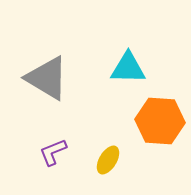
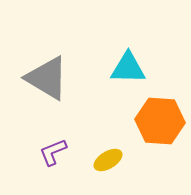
yellow ellipse: rotated 28 degrees clockwise
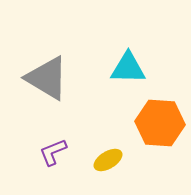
orange hexagon: moved 2 px down
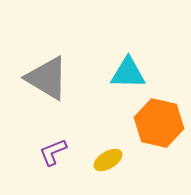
cyan triangle: moved 5 px down
orange hexagon: moved 1 px left; rotated 9 degrees clockwise
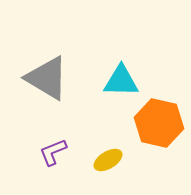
cyan triangle: moved 7 px left, 8 px down
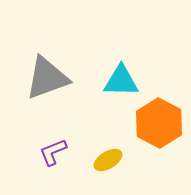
gray triangle: rotated 51 degrees counterclockwise
orange hexagon: rotated 15 degrees clockwise
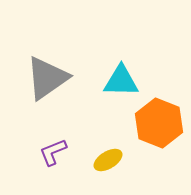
gray triangle: rotated 15 degrees counterclockwise
orange hexagon: rotated 6 degrees counterclockwise
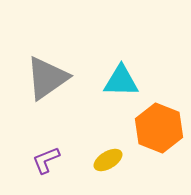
orange hexagon: moved 5 px down
purple L-shape: moved 7 px left, 8 px down
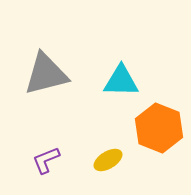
gray triangle: moved 1 px left, 4 px up; rotated 21 degrees clockwise
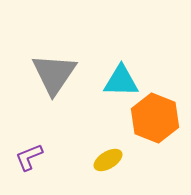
gray triangle: moved 8 px right; rotated 42 degrees counterclockwise
orange hexagon: moved 4 px left, 10 px up
purple L-shape: moved 17 px left, 3 px up
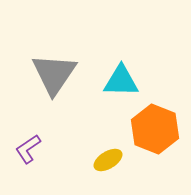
orange hexagon: moved 11 px down
purple L-shape: moved 1 px left, 8 px up; rotated 12 degrees counterclockwise
